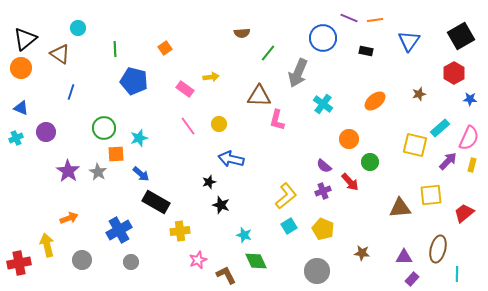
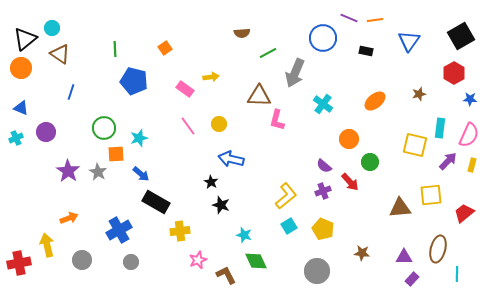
cyan circle at (78, 28): moved 26 px left
green line at (268, 53): rotated 24 degrees clockwise
gray arrow at (298, 73): moved 3 px left
cyan rectangle at (440, 128): rotated 42 degrees counterclockwise
pink semicircle at (469, 138): moved 3 px up
black star at (209, 182): moved 2 px right; rotated 24 degrees counterclockwise
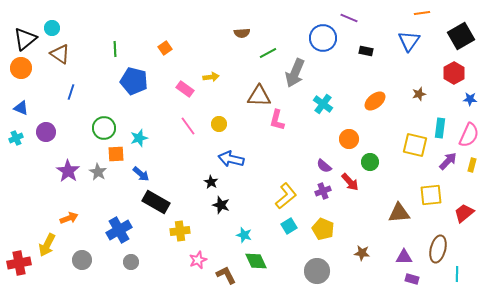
orange line at (375, 20): moved 47 px right, 7 px up
brown triangle at (400, 208): moved 1 px left, 5 px down
yellow arrow at (47, 245): rotated 140 degrees counterclockwise
purple rectangle at (412, 279): rotated 64 degrees clockwise
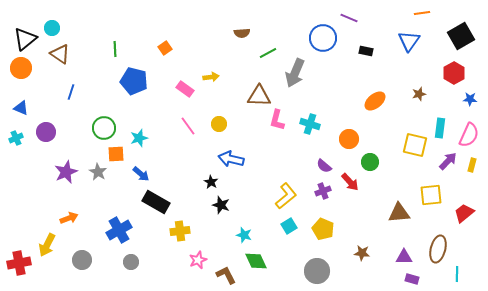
cyan cross at (323, 104): moved 13 px left, 20 px down; rotated 18 degrees counterclockwise
purple star at (68, 171): moved 2 px left, 1 px down; rotated 15 degrees clockwise
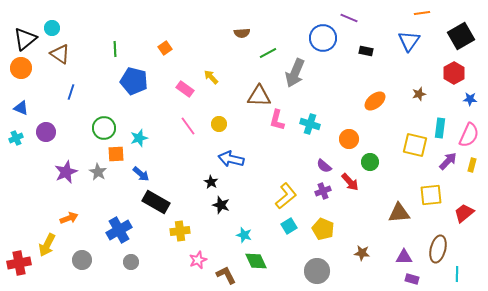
yellow arrow at (211, 77): rotated 126 degrees counterclockwise
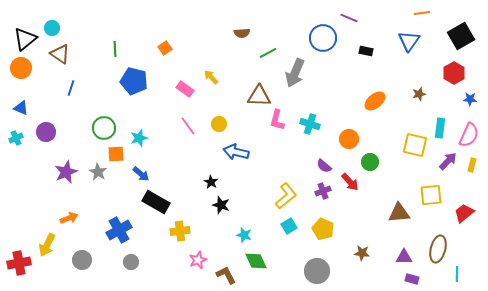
blue line at (71, 92): moved 4 px up
blue arrow at (231, 159): moved 5 px right, 7 px up
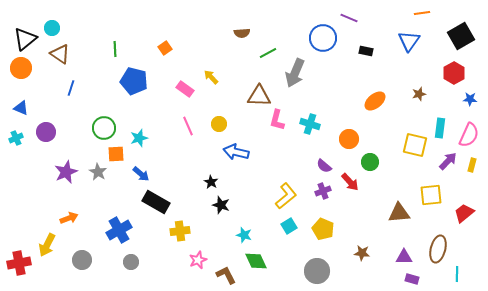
pink line at (188, 126): rotated 12 degrees clockwise
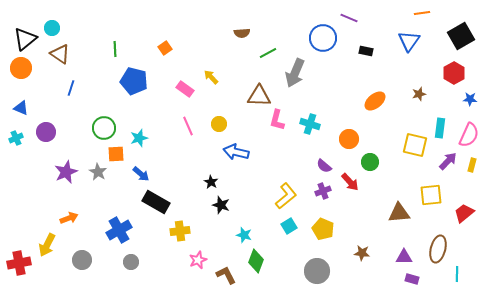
green diamond at (256, 261): rotated 45 degrees clockwise
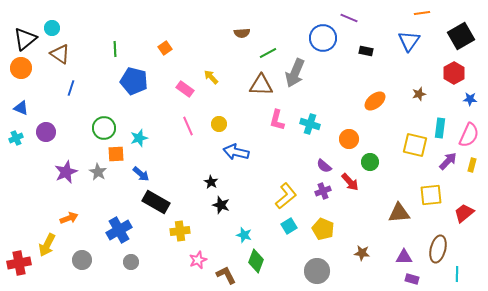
brown triangle at (259, 96): moved 2 px right, 11 px up
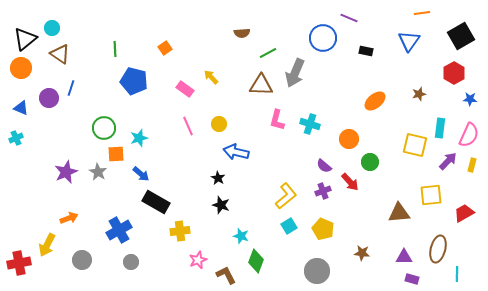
purple circle at (46, 132): moved 3 px right, 34 px up
black star at (211, 182): moved 7 px right, 4 px up
red trapezoid at (464, 213): rotated 10 degrees clockwise
cyan star at (244, 235): moved 3 px left, 1 px down
